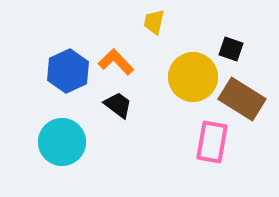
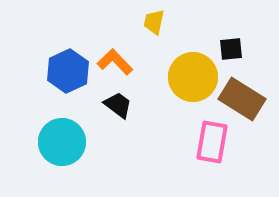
black square: rotated 25 degrees counterclockwise
orange L-shape: moved 1 px left
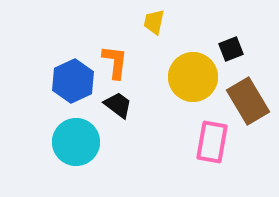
black square: rotated 15 degrees counterclockwise
orange L-shape: rotated 51 degrees clockwise
blue hexagon: moved 5 px right, 10 px down
brown rectangle: moved 6 px right, 2 px down; rotated 27 degrees clockwise
cyan circle: moved 14 px right
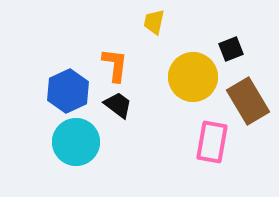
orange L-shape: moved 3 px down
blue hexagon: moved 5 px left, 10 px down
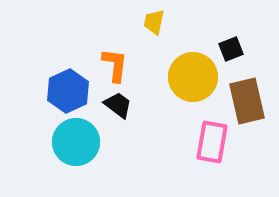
brown rectangle: moved 1 px left; rotated 18 degrees clockwise
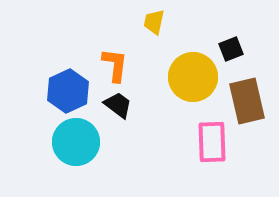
pink rectangle: rotated 12 degrees counterclockwise
